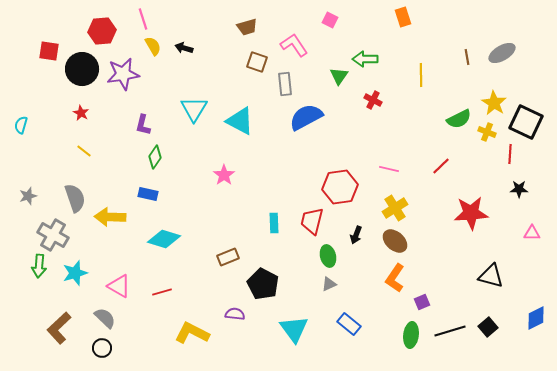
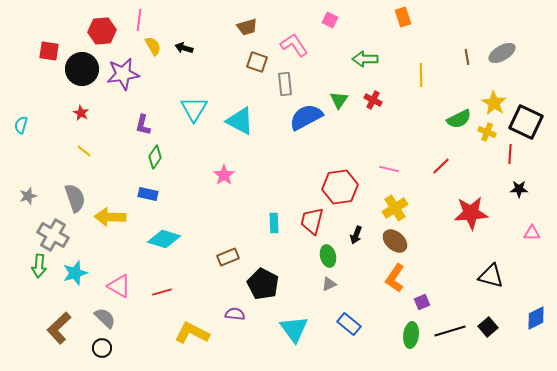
pink line at (143, 19): moved 4 px left, 1 px down; rotated 25 degrees clockwise
green triangle at (339, 76): moved 24 px down
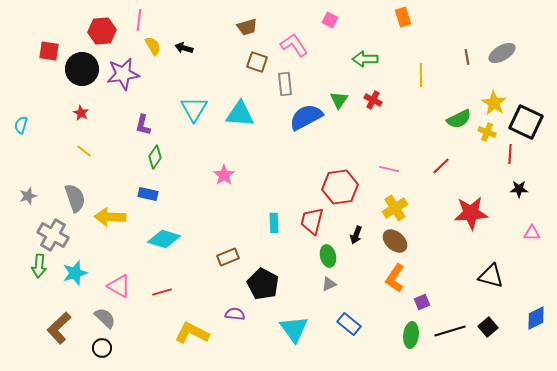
cyan triangle at (240, 121): moved 7 px up; rotated 24 degrees counterclockwise
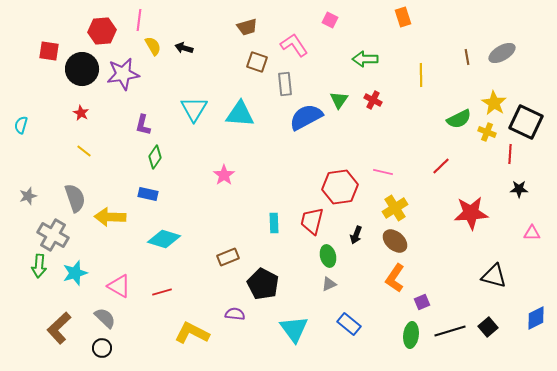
pink line at (389, 169): moved 6 px left, 3 px down
black triangle at (491, 276): moved 3 px right
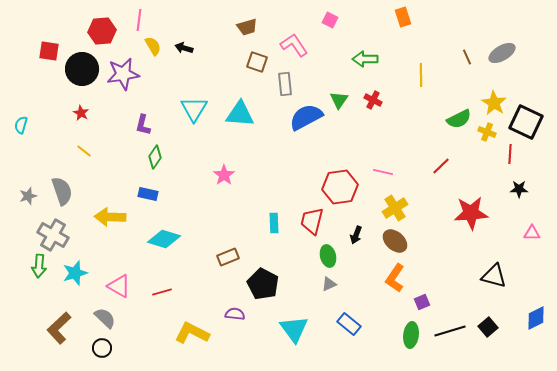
brown line at (467, 57): rotated 14 degrees counterclockwise
gray semicircle at (75, 198): moved 13 px left, 7 px up
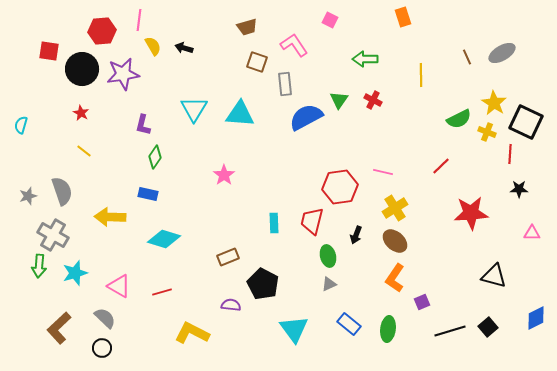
purple semicircle at (235, 314): moved 4 px left, 9 px up
green ellipse at (411, 335): moved 23 px left, 6 px up
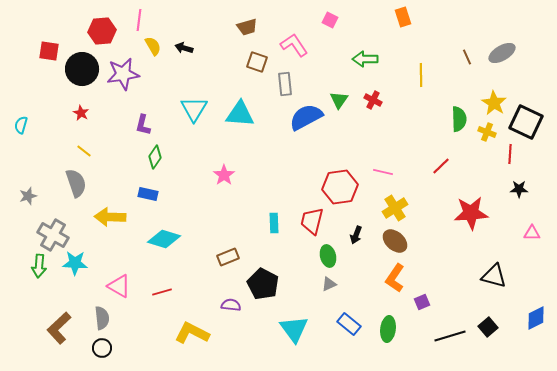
green semicircle at (459, 119): rotated 65 degrees counterclockwise
gray semicircle at (62, 191): moved 14 px right, 8 px up
cyan star at (75, 273): moved 10 px up; rotated 20 degrees clockwise
gray semicircle at (105, 318): moved 3 px left; rotated 40 degrees clockwise
black line at (450, 331): moved 5 px down
